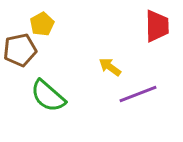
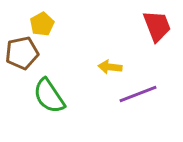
red trapezoid: rotated 20 degrees counterclockwise
brown pentagon: moved 2 px right, 3 px down
yellow arrow: rotated 30 degrees counterclockwise
green semicircle: moved 1 px right; rotated 15 degrees clockwise
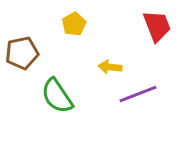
yellow pentagon: moved 32 px right
green semicircle: moved 8 px right
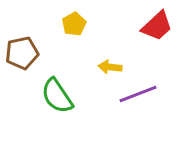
red trapezoid: rotated 68 degrees clockwise
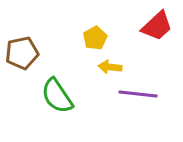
yellow pentagon: moved 21 px right, 14 px down
purple line: rotated 27 degrees clockwise
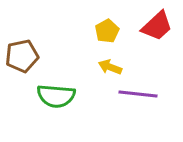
yellow pentagon: moved 12 px right, 7 px up
brown pentagon: moved 3 px down
yellow arrow: rotated 15 degrees clockwise
green semicircle: moved 1 px left; rotated 51 degrees counterclockwise
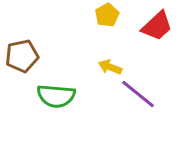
yellow pentagon: moved 16 px up
purple line: rotated 33 degrees clockwise
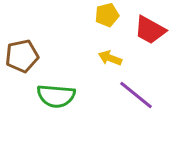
yellow pentagon: rotated 15 degrees clockwise
red trapezoid: moved 7 px left, 4 px down; rotated 72 degrees clockwise
yellow arrow: moved 9 px up
purple line: moved 2 px left, 1 px down
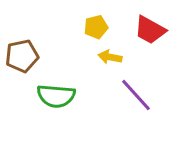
yellow pentagon: moved 11 px left, 12 px down
yellow arrow: moved 1 px up; rotated 10 degrees counterclockwise
purple line: rotated 9 degrees clockwise
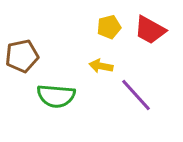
yellow pentagon: moved 13 px right
yellow arrow: moved 9 px left, 9 px down
